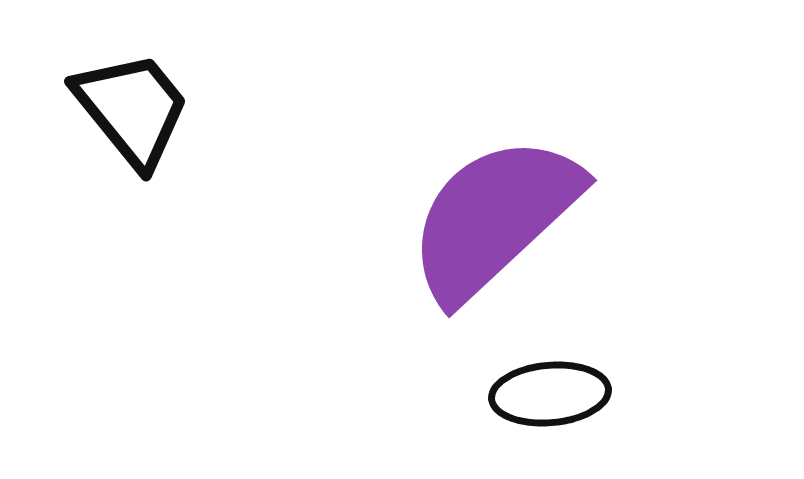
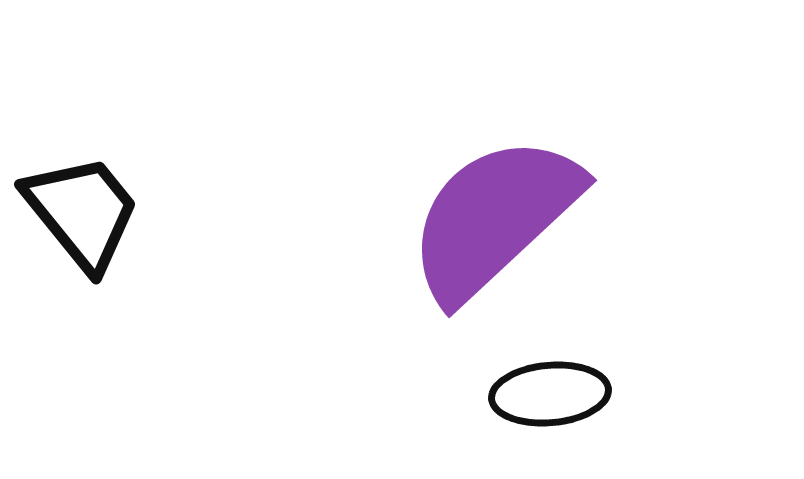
black trapezoid: moved 50 px left, 103 px down
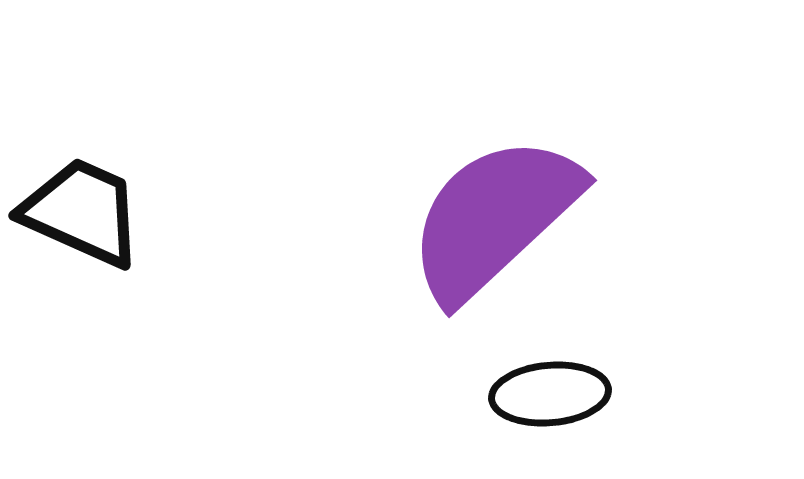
black trapezoid: rotated 27 degrees counterclockwise
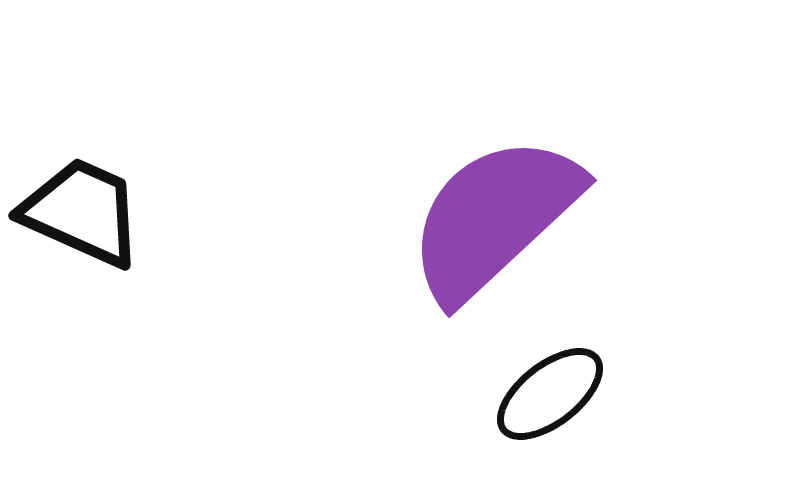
black ellipse: rotated 33 degrees counterclockwise
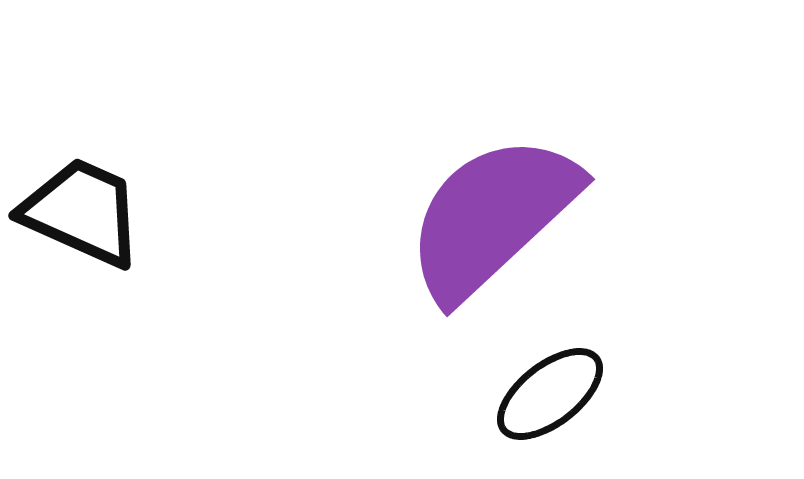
purple semicircle: moved 2 px left, 1 px up
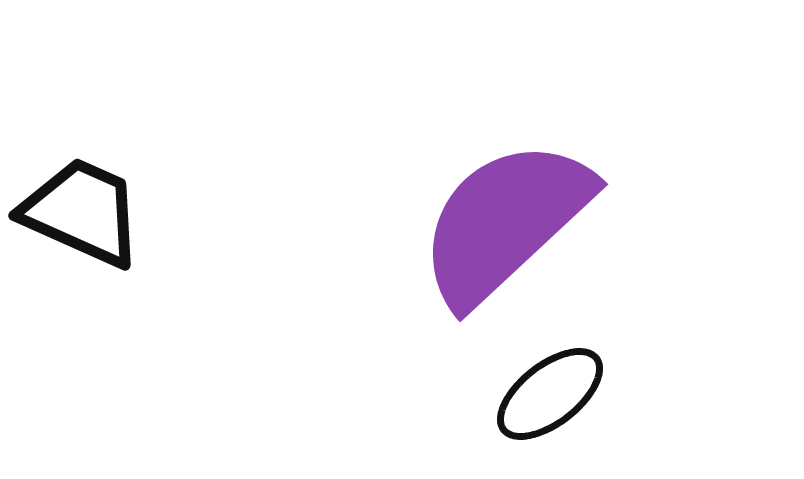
purple semicircle: moved 13 px right, 5 px down
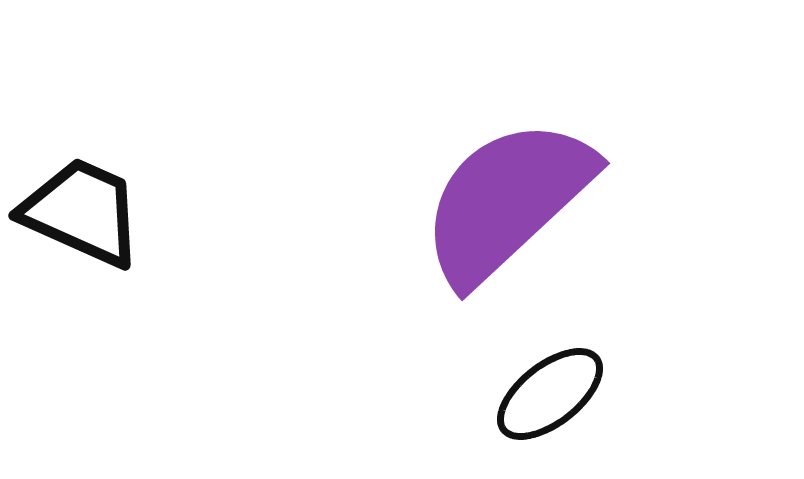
purple semicircle: moved 2 px right, 21 px up
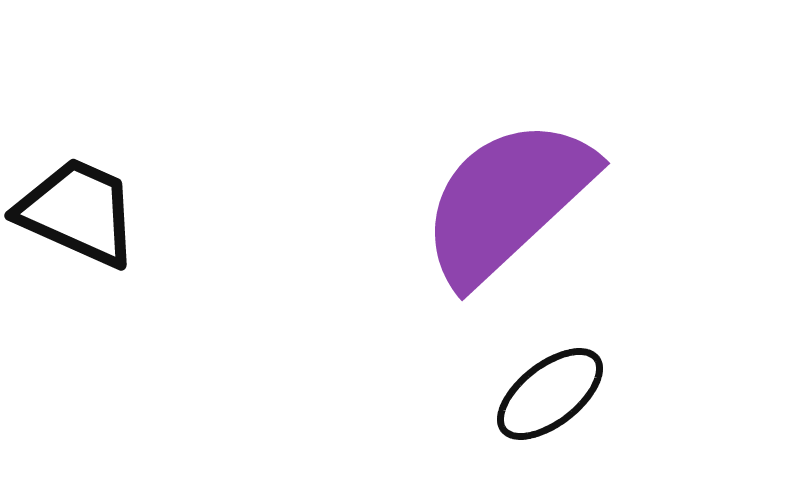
black trapezoid: moved 4 px left
